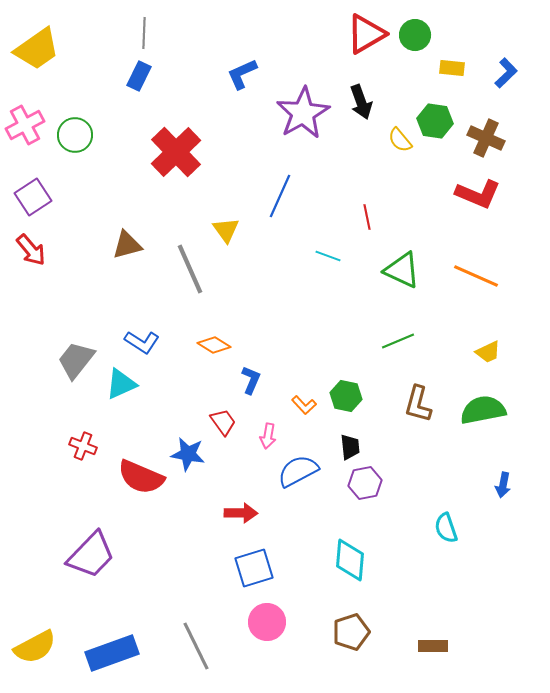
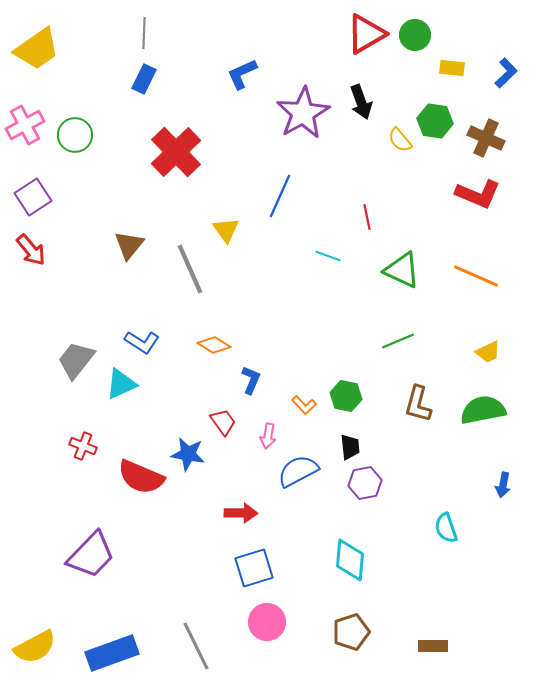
blue rectangle at (139, 76): moved 5 px right, 3 px down
brown triangle at (127, 245): moved 2 px right; rotated 36 degrees counterclockwise
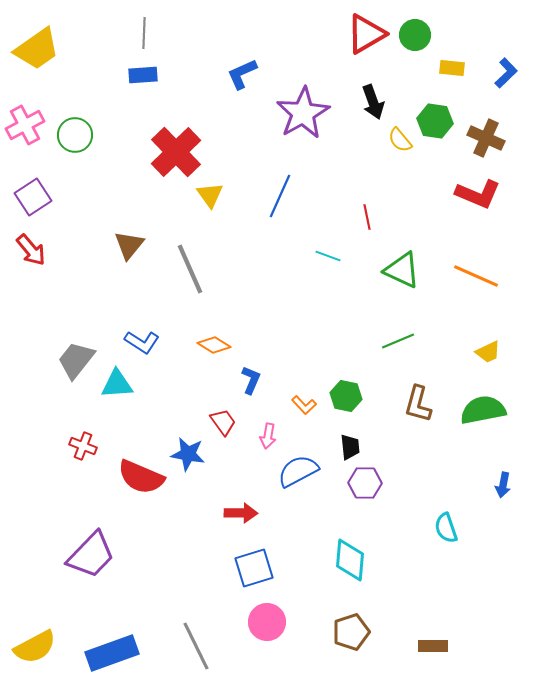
blue rectangle at (144, 79): moved 1 px left, 4 px up; rotated 60 degrees clockwise
black arrow at (361, 102): moved 12 px right
yellow triangle at (226, 230): moved 16 px left, 35 px up
cyan triangle at (121, 384): moved 4 px left; rotated 20 degrees clockwise
purple hexagon at (365, 483): rotated 12 degrees clockwise
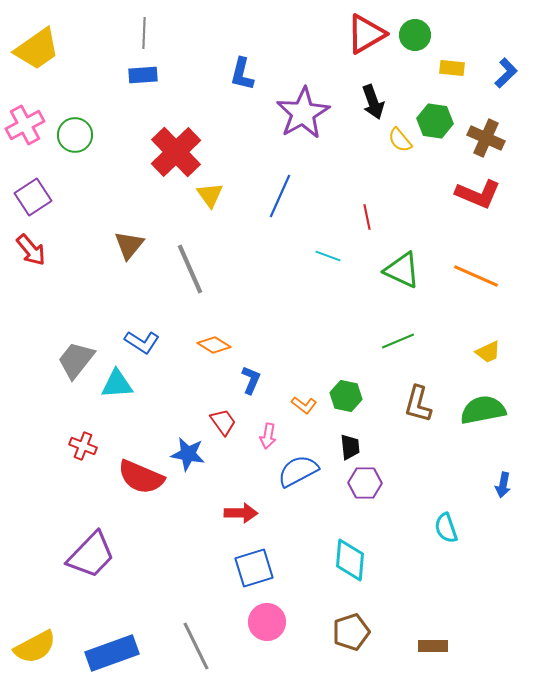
blue L-shape at (242, 74): rotated 52 degrees counterclockwise
orange L-shape at (304, 405): rotated 10 degrees counterclockwise
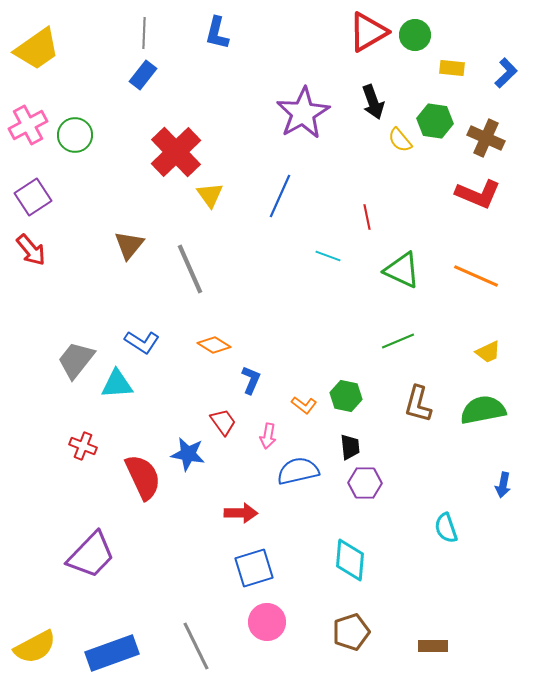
red triangle at (366, 34): moved 2 px right, 2 px up
blue L-shape at (242, 74): moved 25 px left, 41 px up
blue rectangle at (143, 75): rotated 48 degrees counterclockwise
pink cross at (25, 125): moved 3 px right
blue semicircle at (298, 471): rotated 15 degrees clockwise
red semicircle at (141, 477): moved 2 px right; rotated 138 degrees counterclockwise
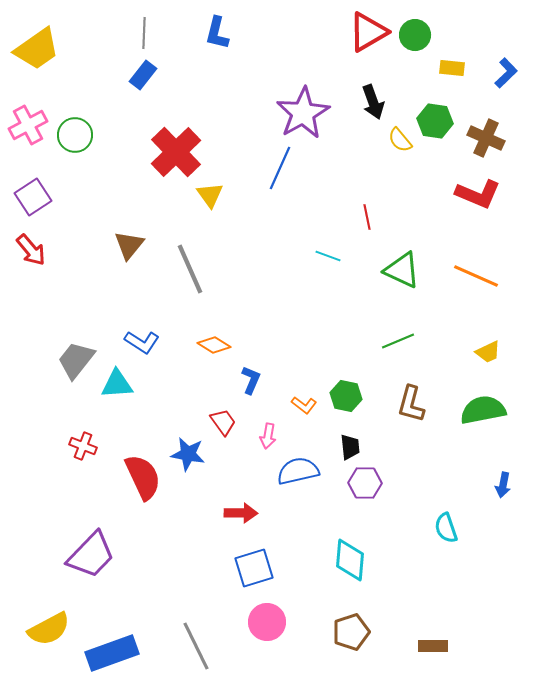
blue line at (280, 196): moved 28 px up
brown L-shape at (418, 404): moved 7 px left
yellow semicircle at (35, 647): moved 14 px right, 18 px up
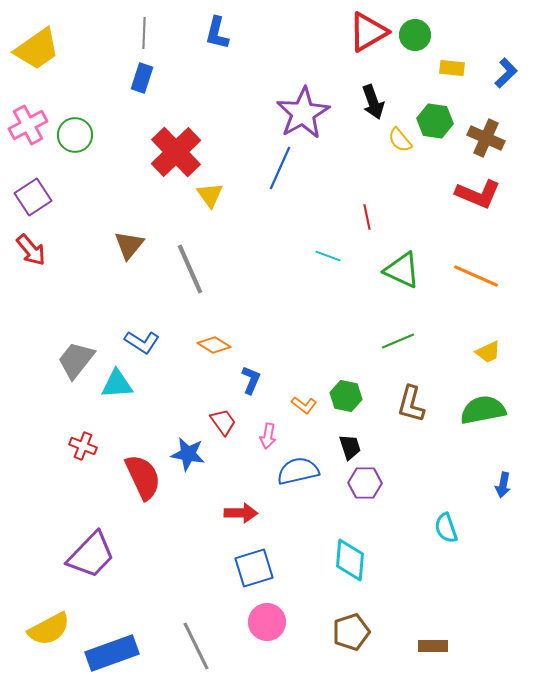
blue rectangle at (143, 75): moved 1 px left, 3 px down; rotated 20 degrees counterclockwise
black trapezoid at (350, 447): rotated 12 degrees counterclockwise
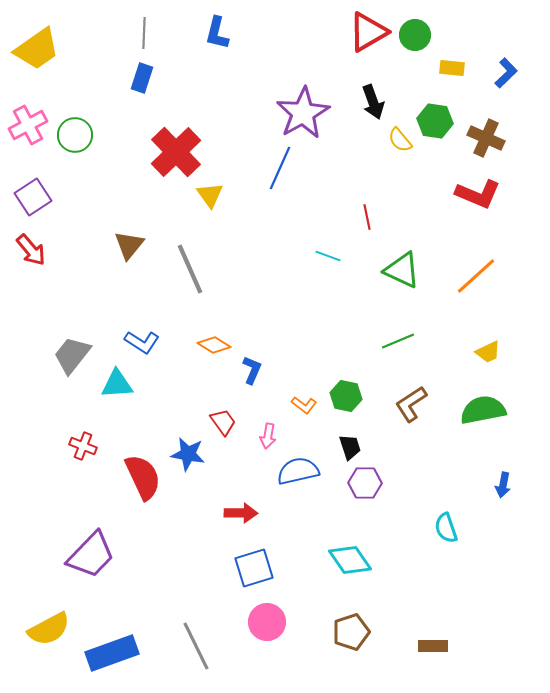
orange line at (476, 276): rotated 66 degrees counterclockwise
gray trapezoid at (76, 360): moved 4 px left, 5 px up
blue L-shape at (251, 380): moved 1 px right, 10 px up
brown L-shape at (411, 404): rotated 42 degrees clockwise
cyan diamond at (350, 560): rotated 39 degrees counterclockwise
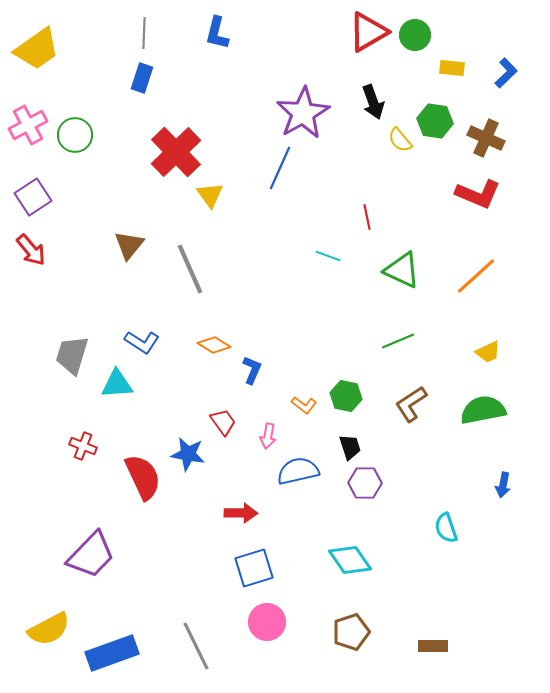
gray trapezoid at (72, 355): rotated 21 degrees counterclockwise
